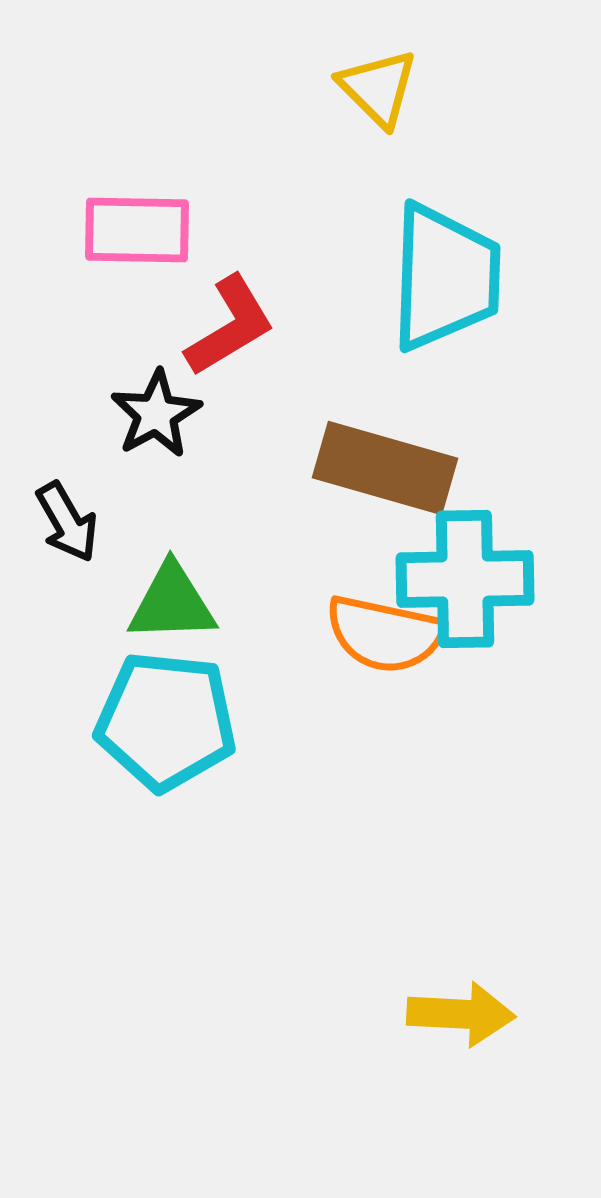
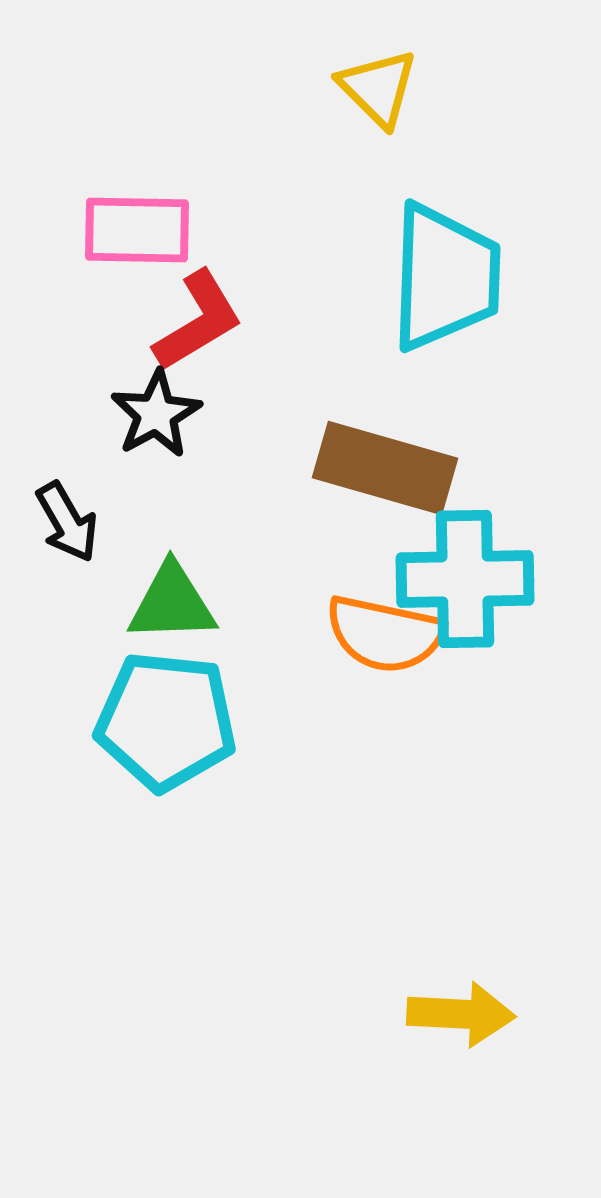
red L-shape: moved 32 px left, 5 px up
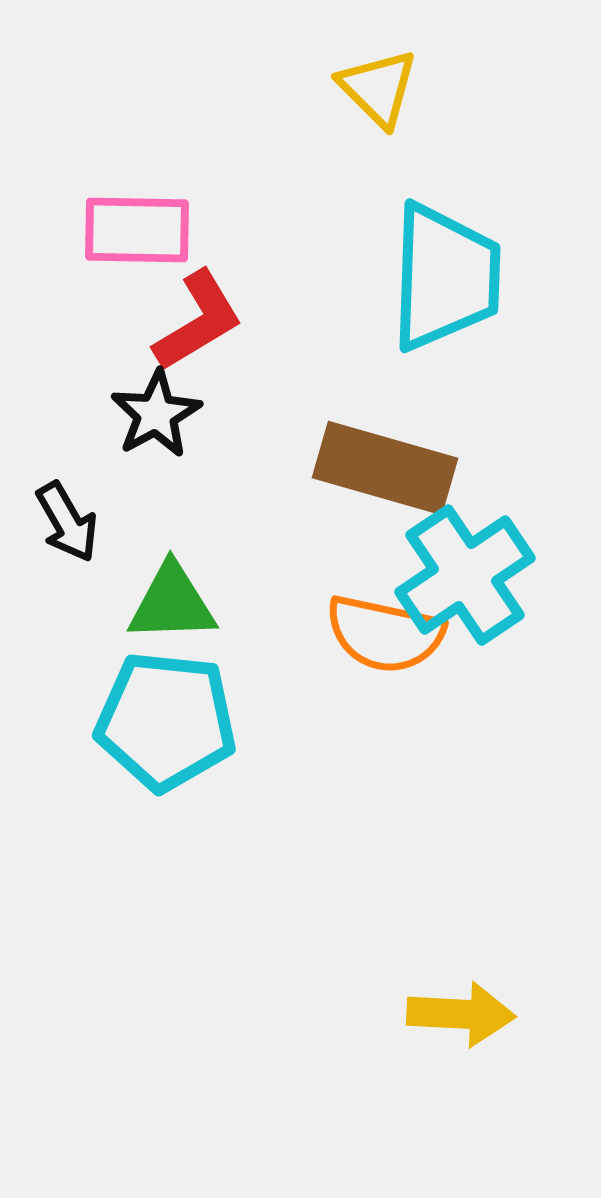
cyan cross: moved 4 px up; rotated 33 degrees counterclockwise
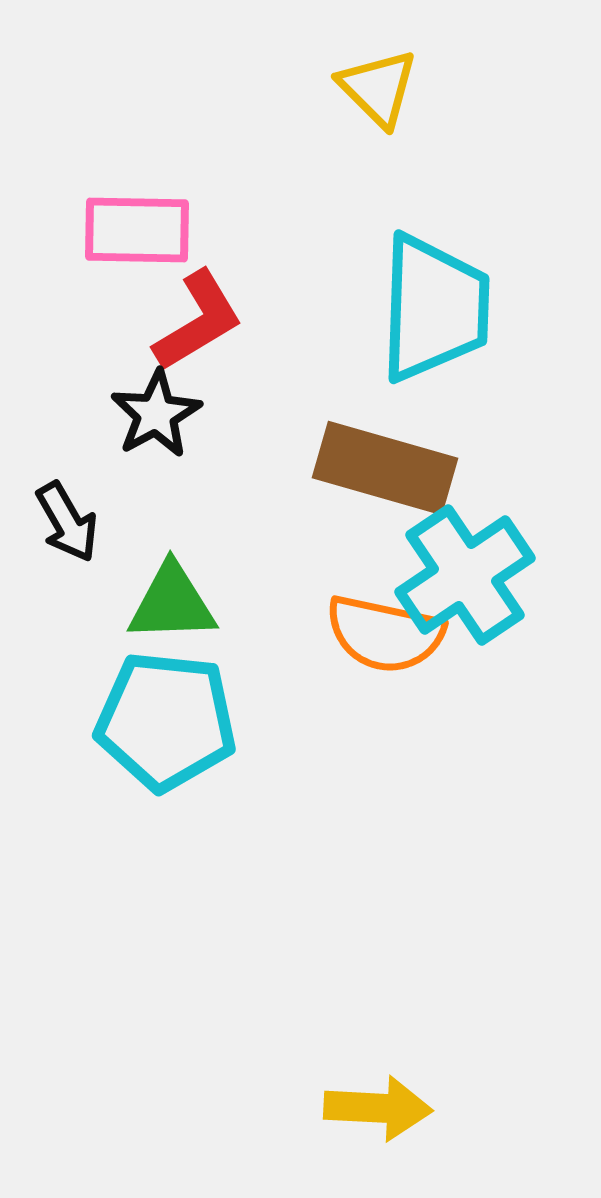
cyan trapezoid: moved 11 px left, 31 px down
yellow arrow: moved 83 px left, 94 px down
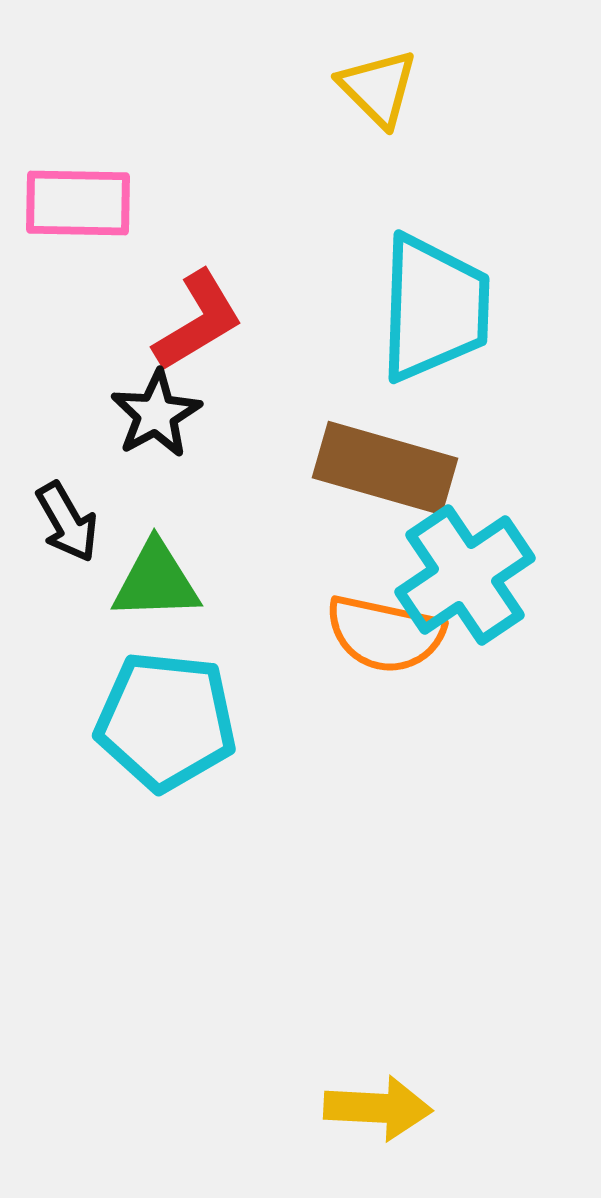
pink rectangle: moved 59 px left, 27 px up
green triangle: moved 16 px left, 22 px up
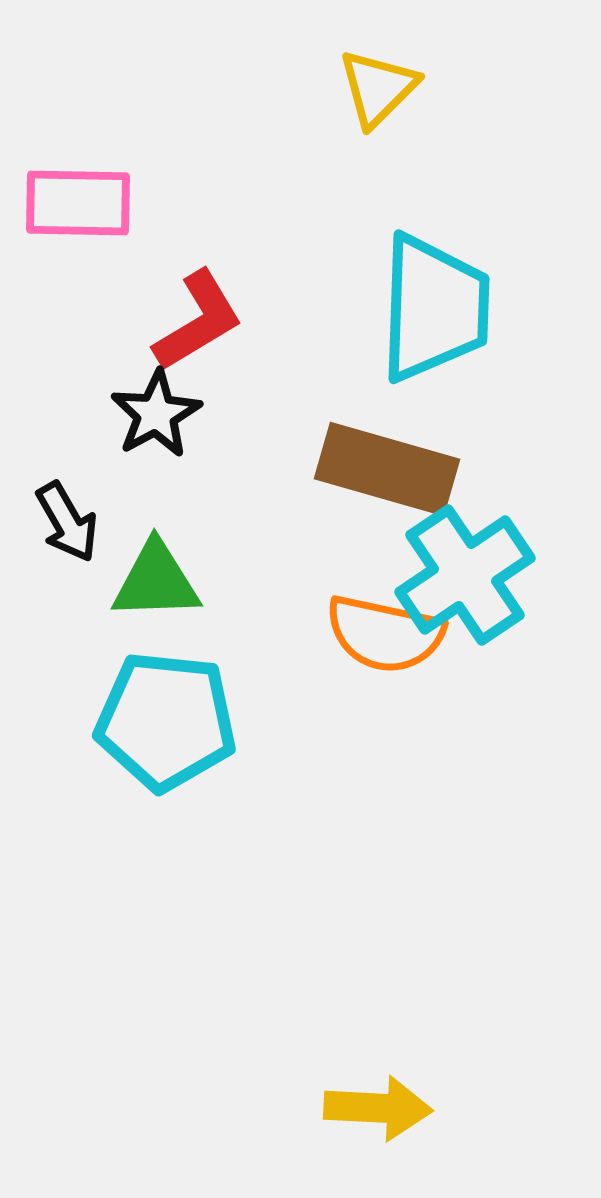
yellow triangle: rotated 30 degrees clockwise
brown rectangle: moved 2 px right, 1 px down
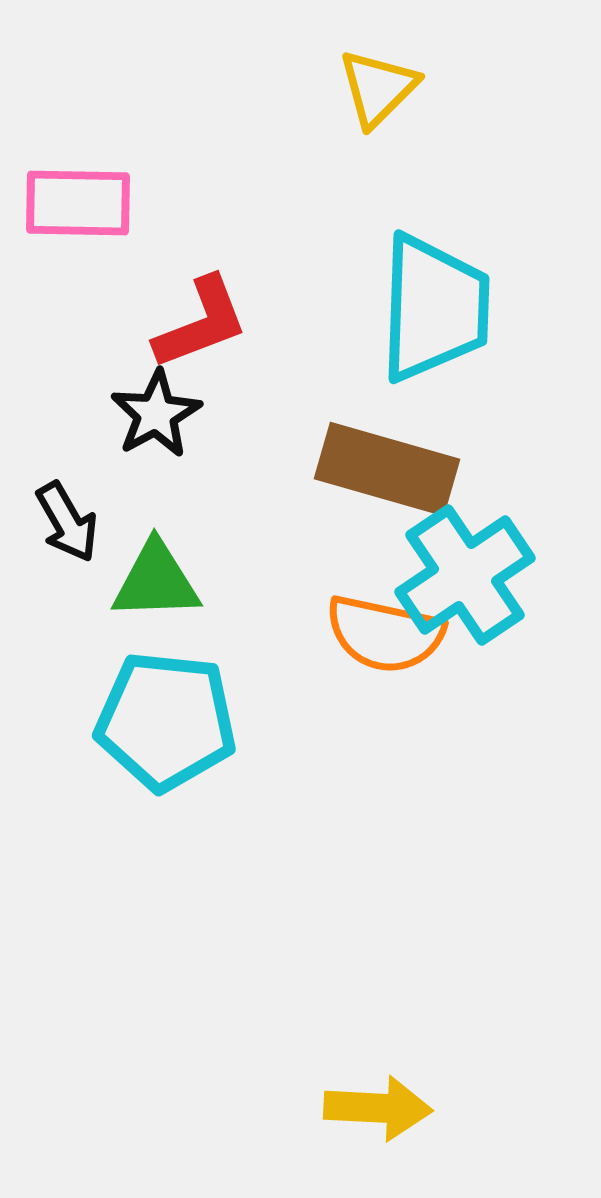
red L-shape: moved 3 px right, 2 px down; rotated 10 degrees clockwise
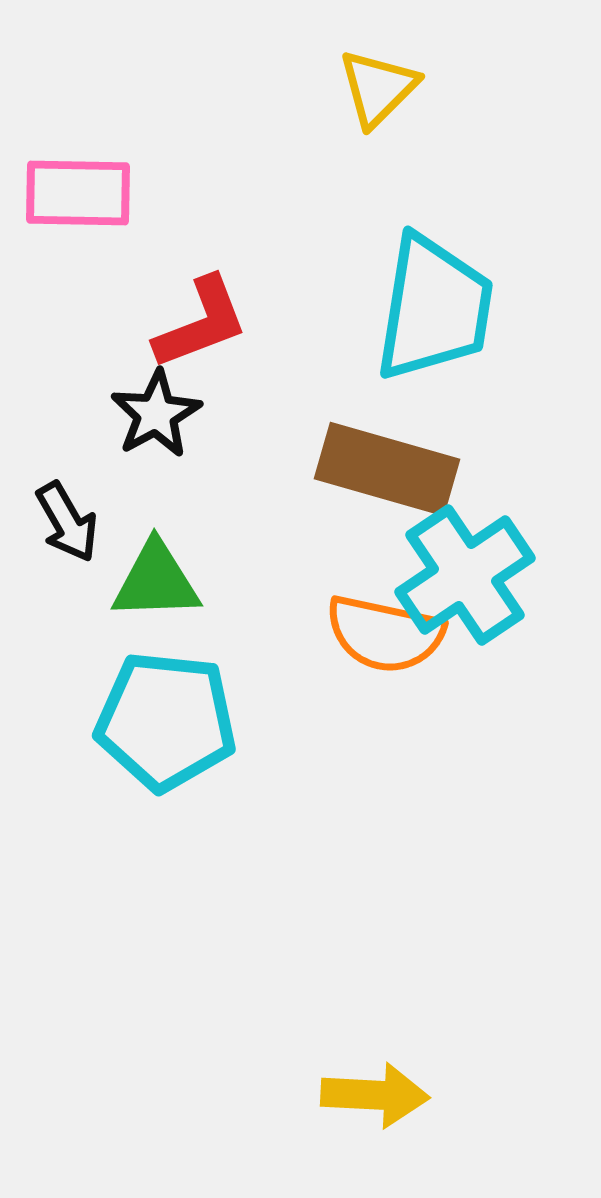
pink rectangle: moved 10 px up
cyan trapezoid: rotated 7 degrees clockwise
yellow arrow: moved 3 px left, 13 px up
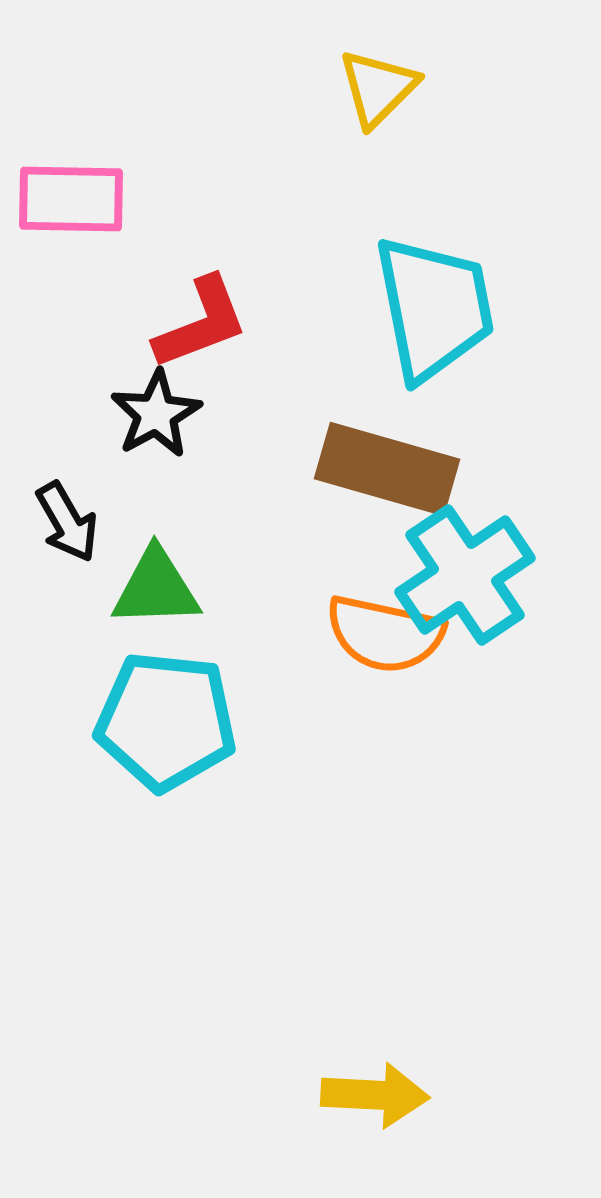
pink rectangle: moved 7 px left, 6 px down
cyan trapezoid: rotated 20 degrees counterclockwise
green triangle: moved 7 px down
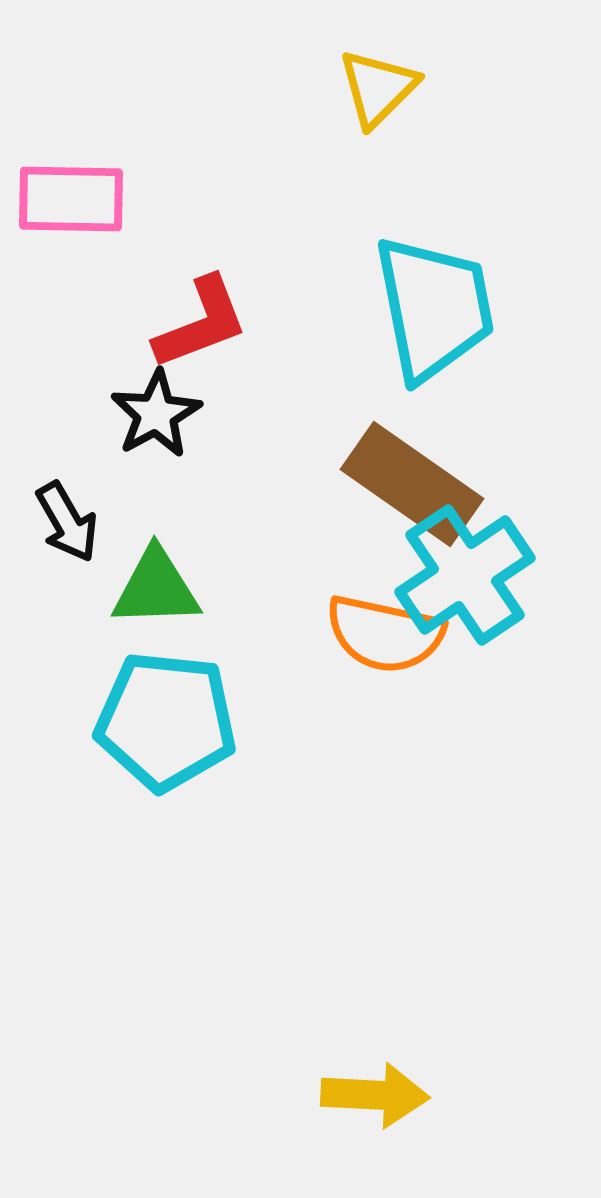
brown rectangle: moved 25 px right, 15 px down; rotated 19 degrees clockwise
